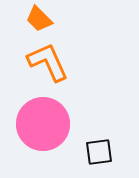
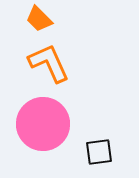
orange L-shape: moved 1 px right, 1 px down
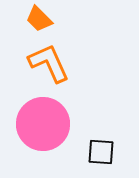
black square: moved 2 px right; rotated 12 degrees clockwise
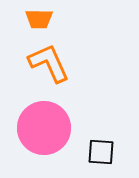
orange trapezoid: rotated 44 degrees counterclockwise
pink circle: moved 1 px right, 4 px down
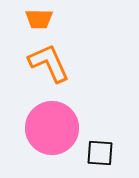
pink circle: moved 8 px right
black square: moved 1 px left, 1 px down
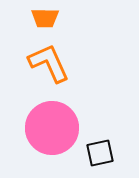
orange trapezoid: moved 6 px right, 1 px up
black square: rotated 16 degrees counterclockwise
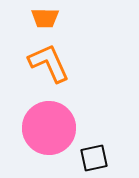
pink circle: moved 3 px left
black square: moved 6 px left, 5 px down
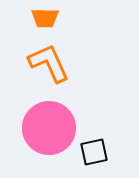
black square: moved 6 px up
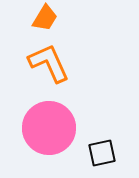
orange trapezoid: rotated 60 degrees counterclockwise
black square: moved 8 px right, 1 px down
